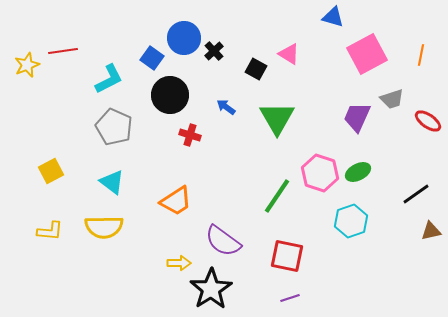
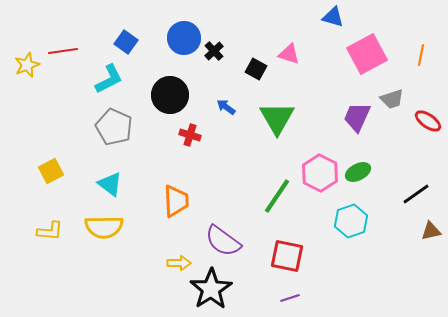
pink triangle: rotated 15 degrees counterclockwise
blue square: moved 26 px left, 16 px up
pink hexagon: rotated 9 degrees clockwise
cyan triangle: moved 2 px left, 2 px down
orange trapezoid: rotated 60 degrees counterclockwise
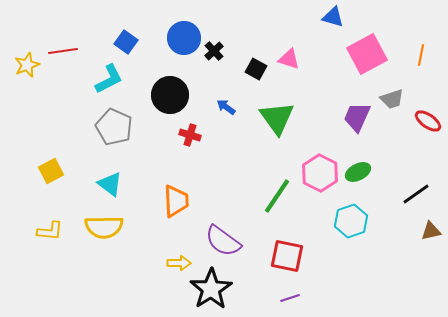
pink triangle: moved 5 px down
green triangle: rotated 6 degrees counterclockwise
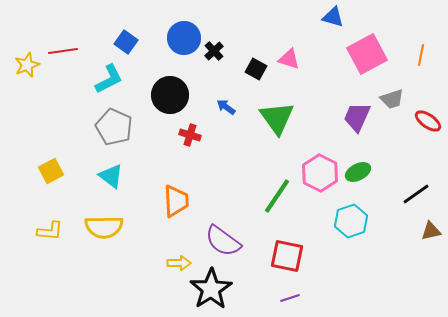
cyan triangle: moved 1 px right, 8 px up
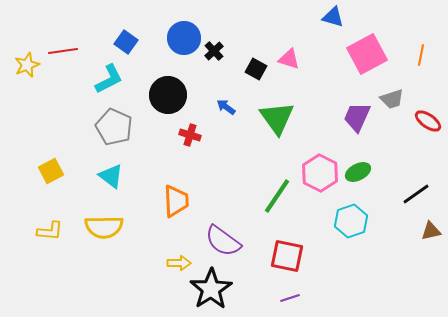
black circle: moved 2 px left
